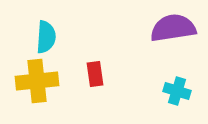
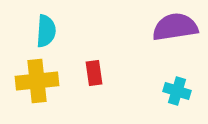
purple semicircle: moved 2 px right, 1 px up
cyan semicircle: moved 6 px up
red rectangle: moved 1 px left, 1 px up
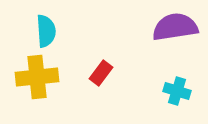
cyan semicircle: rotated 8 degrees counterclockwise
red rectangle: moved 7 px right; rotated 45 degrees clockwise
yellow cross: moved 4 px up
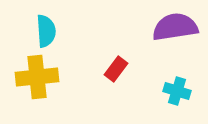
red rectangle: moved 15 px right, 4 px up
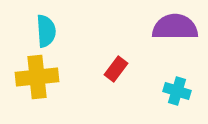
purple semicircle: rotated 9 degrees clockwise
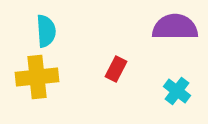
red rectangle: rotated 10 degrees counterclockwise
cyan cross: rotated 20 degrees clockwise
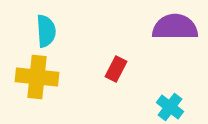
yellow cross: rotated 12 degrees clockwise
cyan cross: moved 7 px left, 16 px down
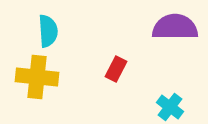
cyan semicircle: moved 2 px right
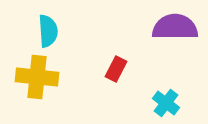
cyan cross: moved 4 px left, 4 px up
